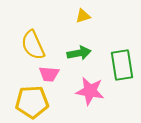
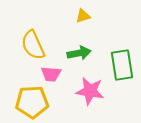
pink trapezoid: moved 2 px right
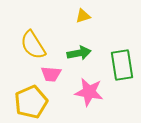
yellow semicircle: rotated 8 degrees counterclockwise
pink star: moved 1 px left, 1 px down
yellow pentagon: moved 1 px left; rotated 20 degrees counterclockwise
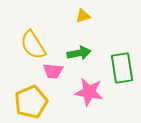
green rectangle: moved 3 px down
pink trapezoid: moved 2 px right, 3 px up
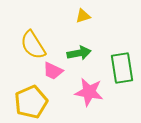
pink trapezoid: rotated 20 degrees clockwise
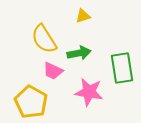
yellow semicircle: moved 11 px right, 6 px up
yellow pentagon: rotated 20 degrees counterclockwise
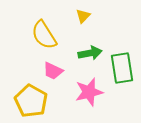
yellow triangle: rotated 28 degrees counterclockwise
yellow semicircle: moved 4 px up
green arrow: moved 11 px right
pink star: rotated 24 degrees counterclockwise
yellow pentagon: moved 1 px up
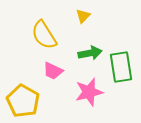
green rectangle: moved 1 px left, 1 px up
yellow pentagon: moved 8 px left
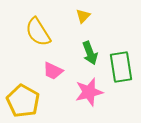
yellow semicircle: moved 6 px left, 3 px up
green arrow: rotated 80 degrees clockwise
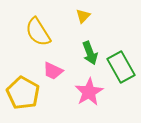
green rectangle: rotated 20 degrees counterclockwise
pink star: rotated 16 degrees counterclockwise
yellow pentagon: moved 8 px up
